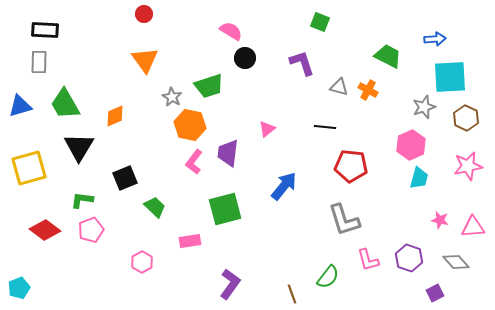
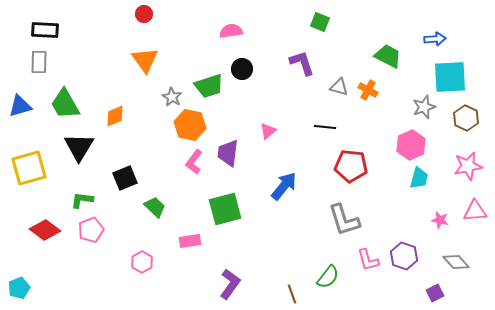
pink semicircle at (231, 31): rotated 40 degrees counterclockwise
black circle at (245, 58): moved 3 px left, 11 px down
pink triangle at (267, 129): moved 1 px right, 2 px down
pink triangle at (473, 227): moved 2 px right, 16 px up
purple hexagon at (409, 258): moved 5 px left, 2 px up
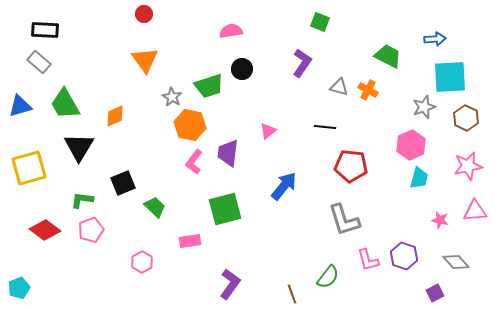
gray rectangle at (39, 62): rotated 50 degrees counterclockwise
purple L-shape at (302, 63): rotated 52 degrees clockwise
black square at (125, 178): moved 2 px left, 5 px down
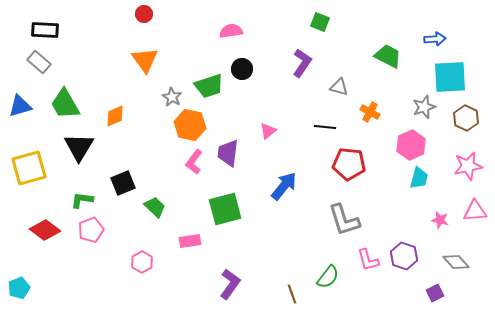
orange cross at (368, 90): moved 2 px right, 22 px down
red pentagon at (351, 166): moved 2 px left, 2 px up
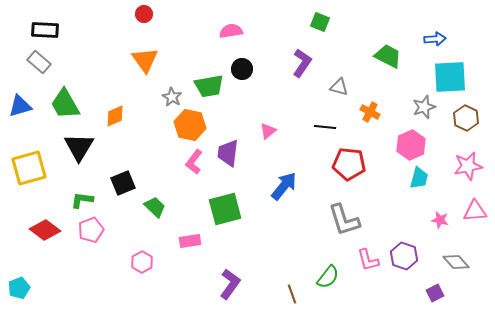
green trapezoid at (209, 86): rotated 8 degrees clockwise
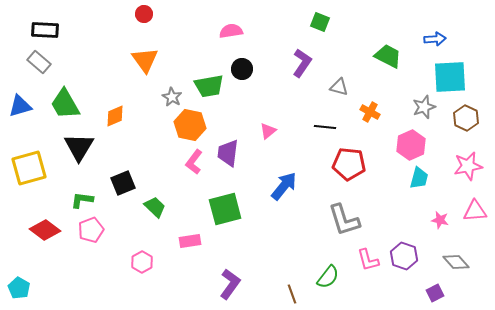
cyan pentagon at (19, 288): rotated 20 degrees counterclockwise
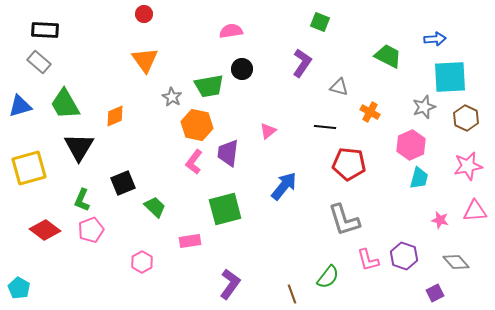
orange hexagon at (190, 125): moved 7 px right
green L-shape at (82, 200): rotated 75 degrees counterclockwise
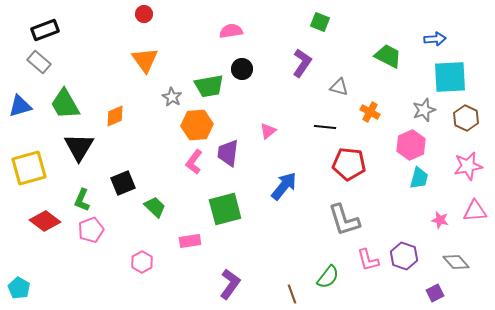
black rectangle at (45, 30): rotated 24 degrees counterclockwise
gray star at (424, 107): moved 3 px down
orange hexagon at (197, 125): rotated 16 degrees counterclockwise
red diamond at (45, 230): moved 9 px up
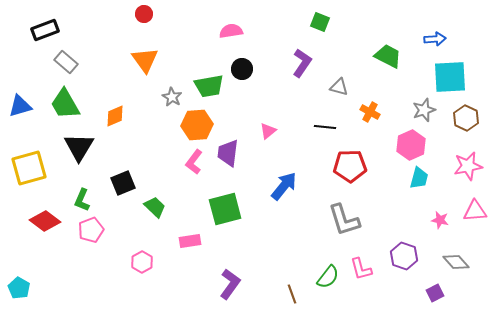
gray rectangle at (39, 62): moved 27 px right
red pentagon at (349, 164): moved 1 px right, 2 px down; rotated 8 degrees counterclockwise
pink L-shape at (368, 260): moved 7 px left, 9 px down
